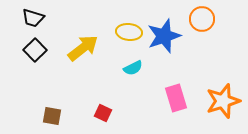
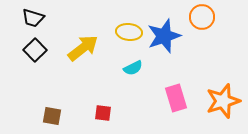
orange circle: moved 2 px up
red square: rotated 18 degrees counterclockwise
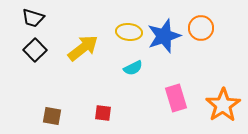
orange circle: moved 1 px left, 11 px down
orange star: moved 4 px down; rotated 16 degrees counterclockwise
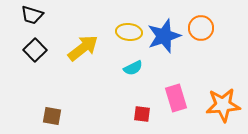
black trapezoid: moved 1 px left, 3 px up
orange star: rotated 28 degrees clockwise
red square: moved 39 px right, 1 px down
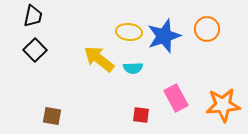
black trapezoid: moved 1 px right, 1 px down; rotated 95 degrees counterclockwise
orange circle: moved 6 px right, 1 px down
yellow arrow: moved 16 px right, 11 px down; rotated 104 degrees counterclockwise
cyan semicircle: rotated 24 degrees clockwise
pink rectangle: rotated 12 degrees counterclockwise
red square: moved 1 px left, 1 px down
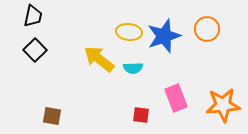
pink rectangle: rotated 8 degrees clockwise
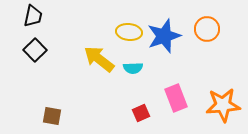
red square: moved 2 px up; rotated 30 degrees counterclockwise
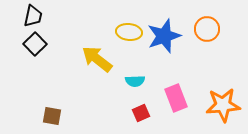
black square: moved 6 px up
yellow arrow: moved 2 px left
cyan semicircle: moved 2 px right, 13 px down
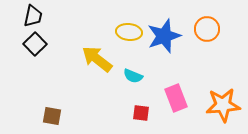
cyan semicircle: moved 2 px left, 5 px up; rotated 24 degrees clockwise
red square: rotated 30 degrees clockwise
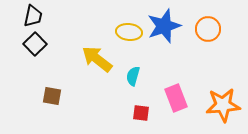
orange circle: moved 1 px right
blue star: moved 10 px up
cyan semicircle: rotated 84 degrees clockwise
brown square: moved 20 px up
